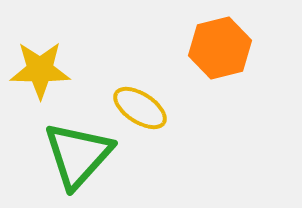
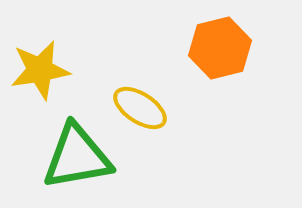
yellow star: rotated 10 degrees counterclockwise
green triangle: moved 1 px left, 2 px down; rotated 38 degrees clockwise
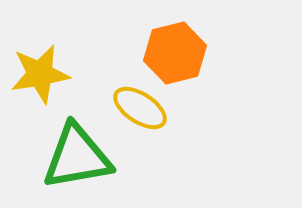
orange hexagon: moved 45 px left, 5 px down
yellow star: moved 4 px down
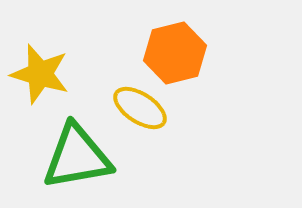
yellow star: rotated 26 degrees clockwise
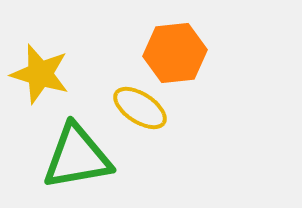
orange hexagon: rotated 8 degrees clockwise
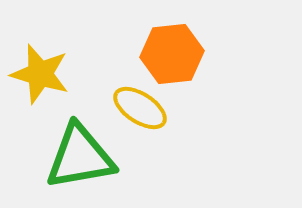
orange hexagon: moved 3 px left, 1 px down
green triangle: moved 3 px right
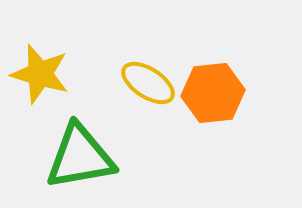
orange hexagon: moved 41 px right, 39 px down
yellow ellipse: moved 8 px right, 25 px up
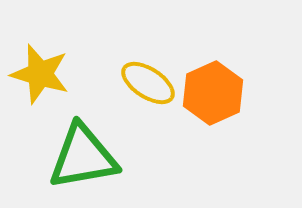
orange hexagon: rotated 18 degrees counterclockwise
green triangle: moved 3 px right
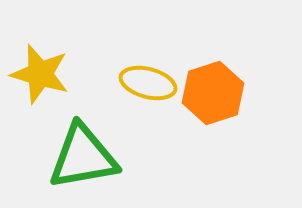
yellow ellipse: rotated 18 degrees counterclockwise
orange hexagon: rotated 6 degrees clockwise
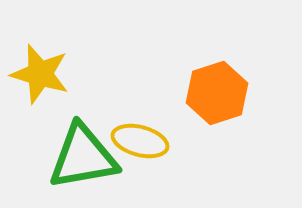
yellow ellipse: moved 8 px left, 58 px down
orange hexagon: moved 4 px right
